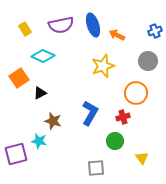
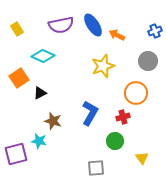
blue ellipse: rotated 15 degrees counterclockwise
yellow rectangle: moved 8 px left
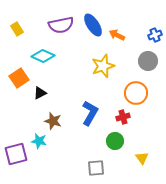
blue cross: moved 4 px down
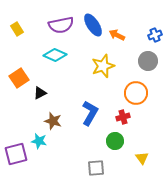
cyan diamond: moved 12 px right, 1 px up
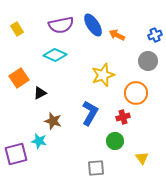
yellow star: moved 9 px down
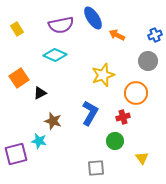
blue ellipse: moved 7 px up
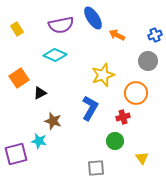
blue L-shape: moved 5 px up
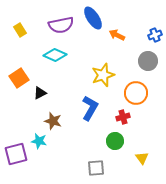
yellow rectangle: moved 3 px right, 1 px down
